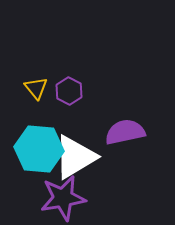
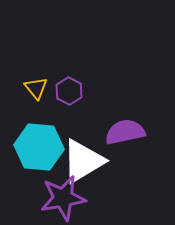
cyan hexagon: moved 2 px up
white triangle: moved 8 px right, 4 px down
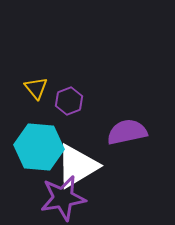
purple hexagon: moved 10 px down; rotated 12 degrees clockwise
purple semicircle: moved 2 px right
white triangle: moved 6 px left, 5 px down
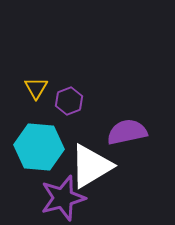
yellow triangle: rotated 10 degrees clockwise
white triangle: moved 14 px right
purple star: rotated 6 degrees counterclockwise
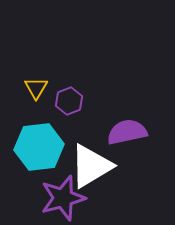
cyan hexagon: rotated 12 degrees counterclockwise
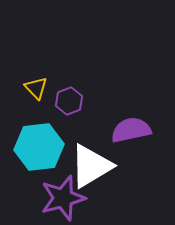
yellow triangle: rotated 15 degrees counterclockwise
purple semicircle: moved 4 px right, 2 px up
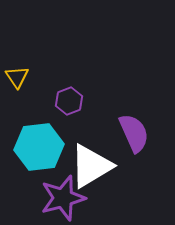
yellow triangle: moved 19 px left, 11 px up; rotated 10 degrees clockwise
purple semicircle: moved 3 px right, 3 px down; rotated 78 degrees clockwise
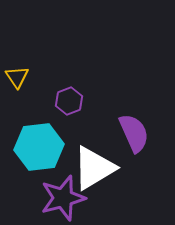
white triangle: moved 3 px right, 2 px down
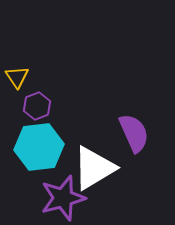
purple hexagon: moved 32 px left, 5 px down
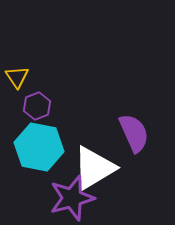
cyan hexagon: rotated 18 degrees clockwise
purple star: moved 9 px right
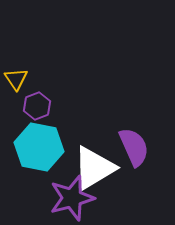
yellow triangle: moved 1 px left, 2 px down
purple semicircle: moved 14 px down
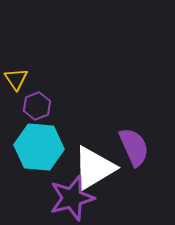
cyan hexagon: rotated 6 degrees counterclockwise
